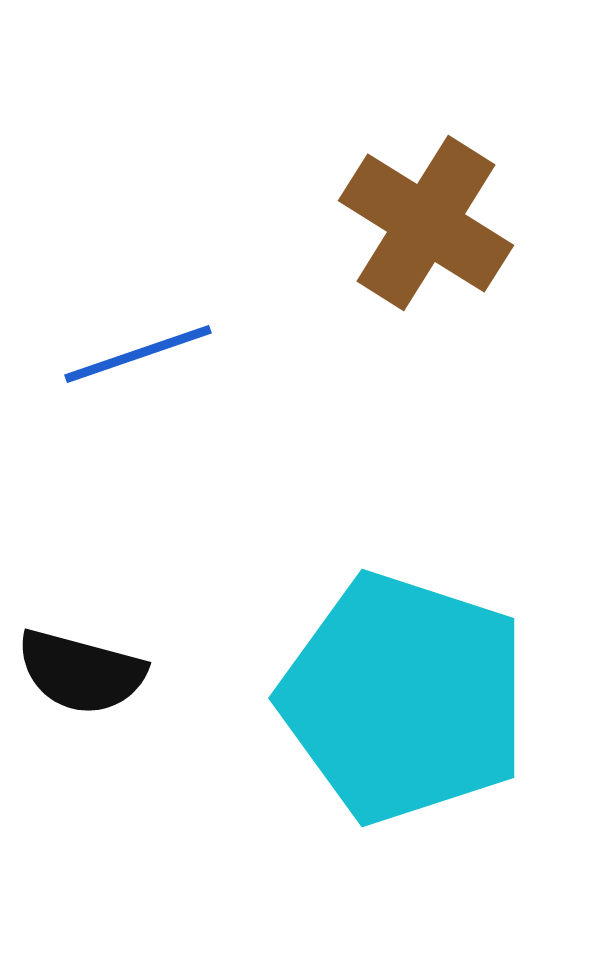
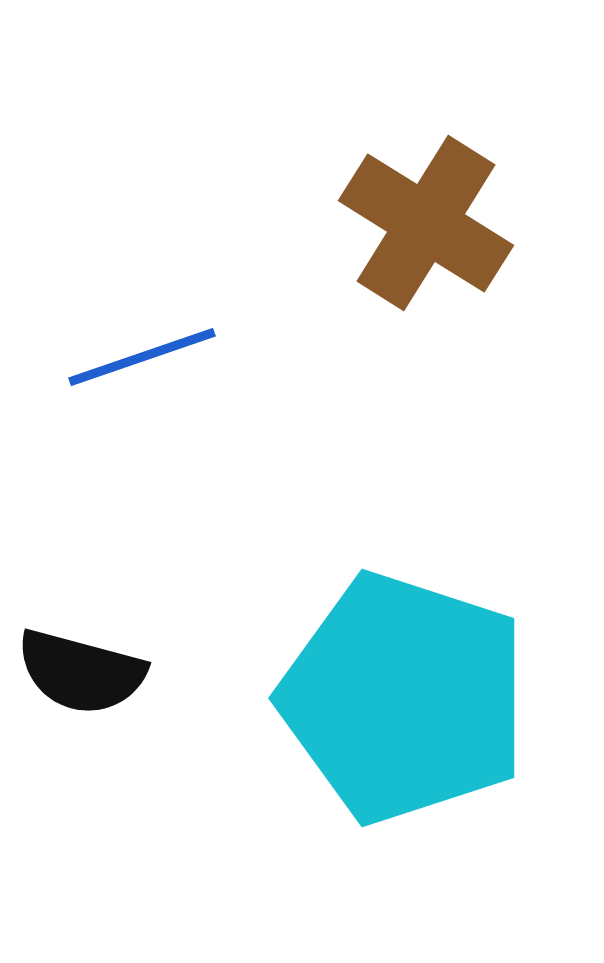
blue line: moved 4 px right, 3 px down
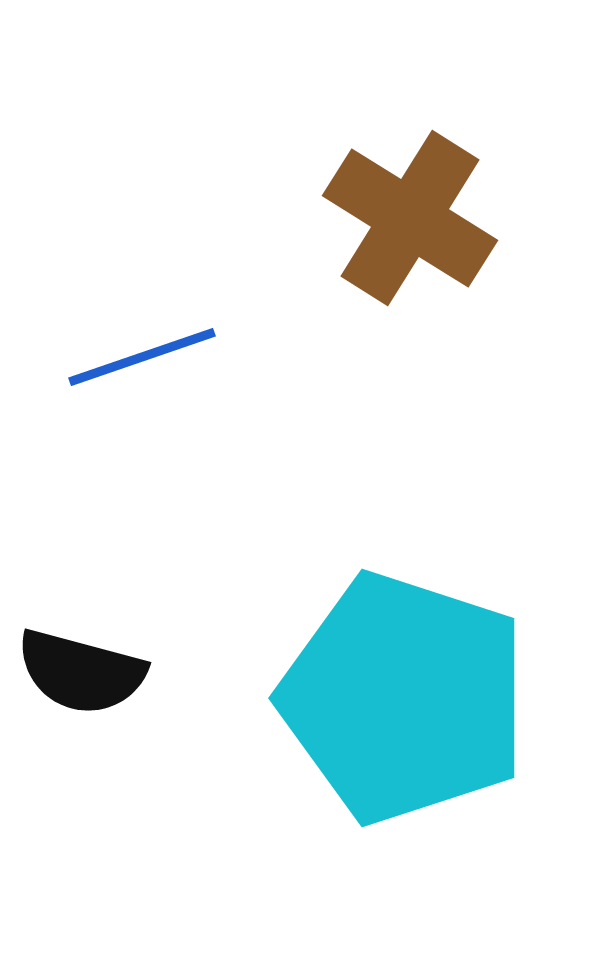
brown cross: moved 16 px left, 5 px up
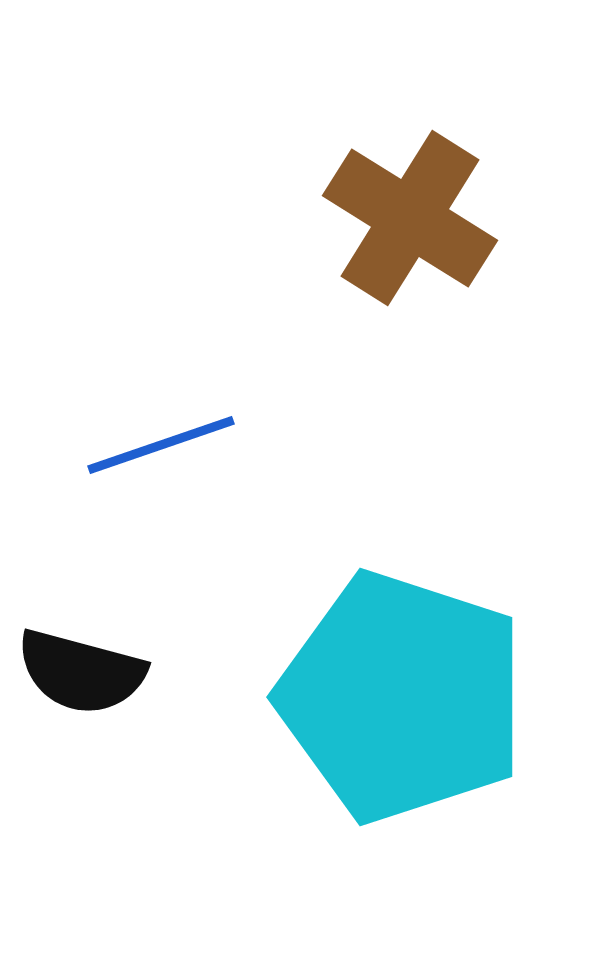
blue line: moved 19 px right, 88 px down
cyan pentagon: moved 2 px left, 1 px up
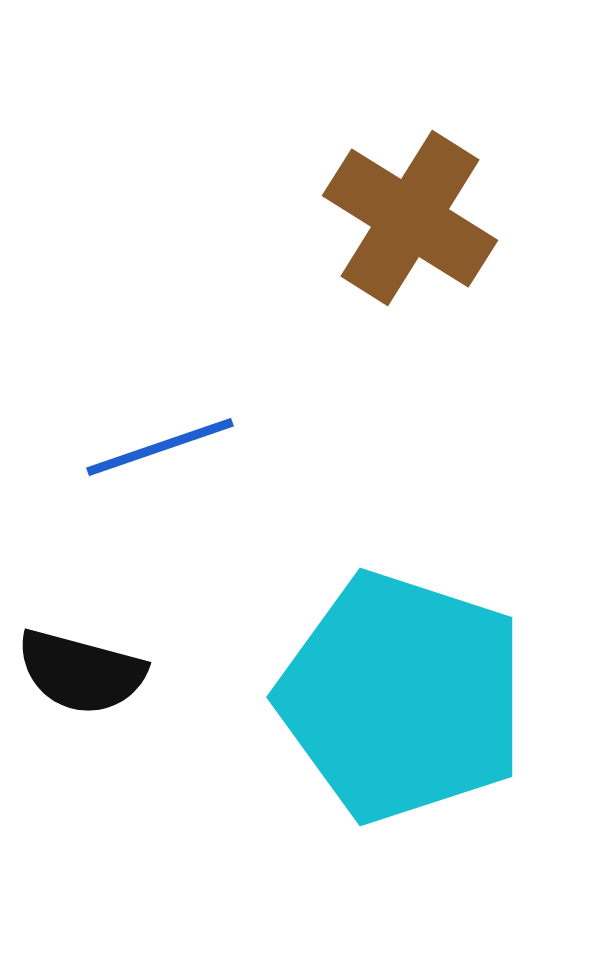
blue line: moved 1 px left, 2 px down
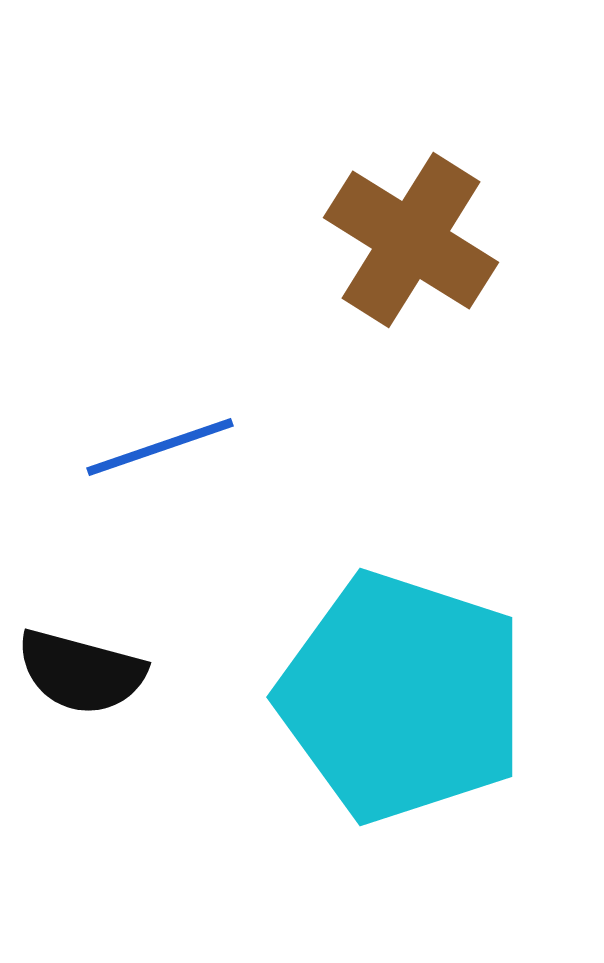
brown cross: moved 1 px right, 22 px down
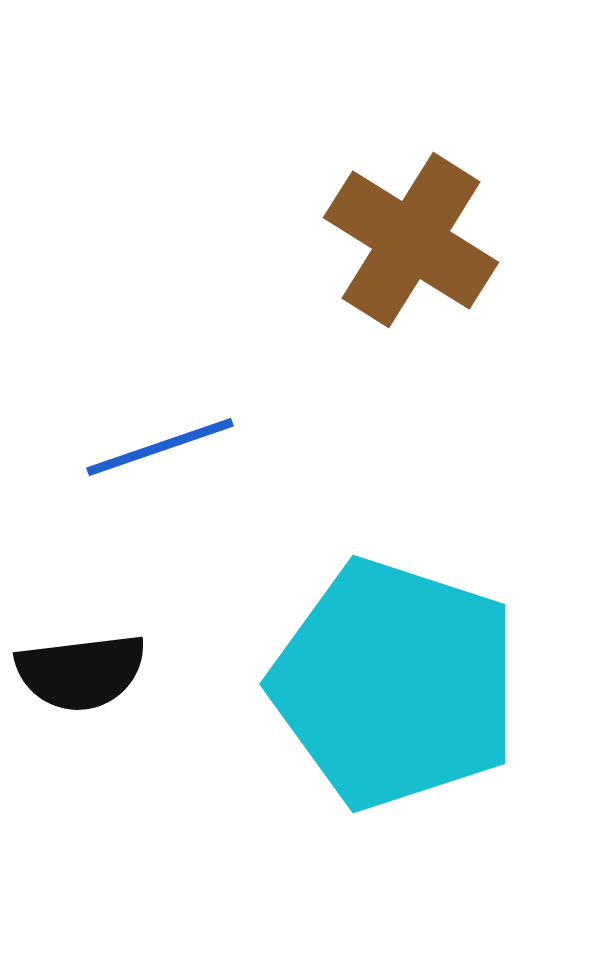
black semicircle: rotated 22 degrees counterclockwise
cyan pentagon: moved 7 px left, 13 px up
